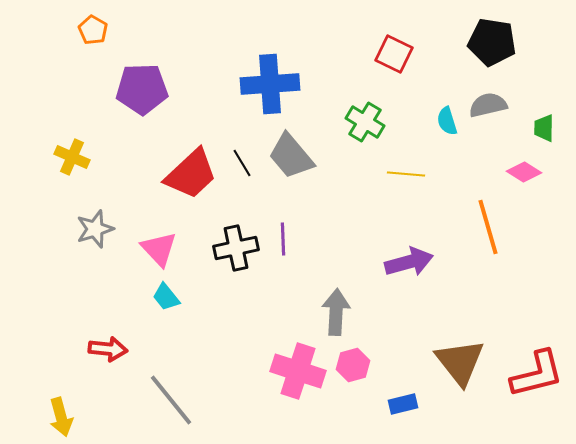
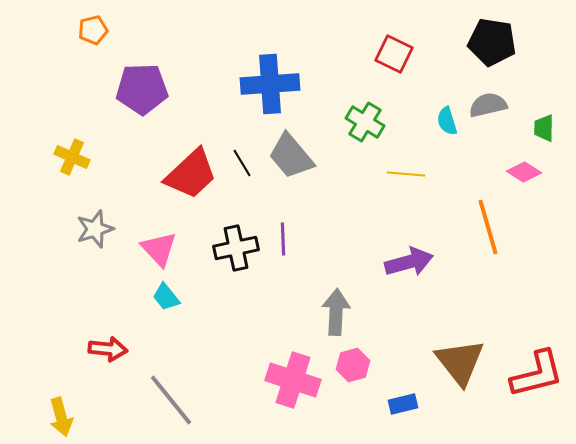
orange pentagon: rotated 28 degrees clockwise
pink cross: moved 5 px left, 9 px down
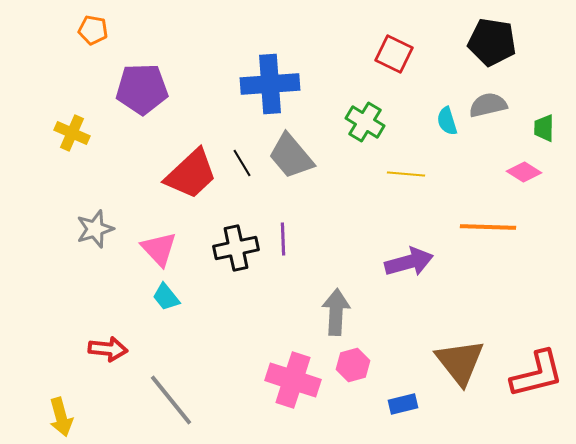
orange pentagon: rotated 24 degrees clockwise
yellow cross: moved 24 px up
orange line: rotated 72 degrees counterclockwise
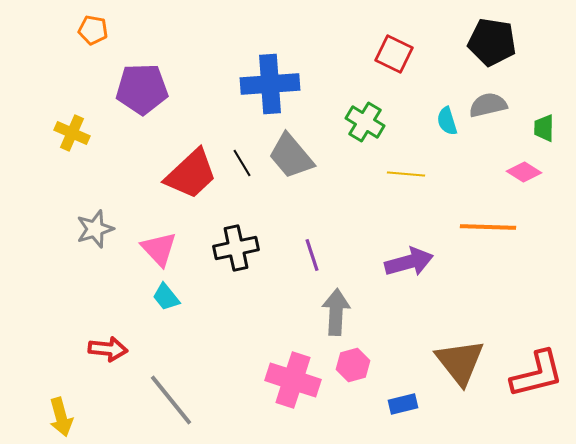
purple line: moved 29 px right, 16 px down; rotated 16 degrees counterclockwise
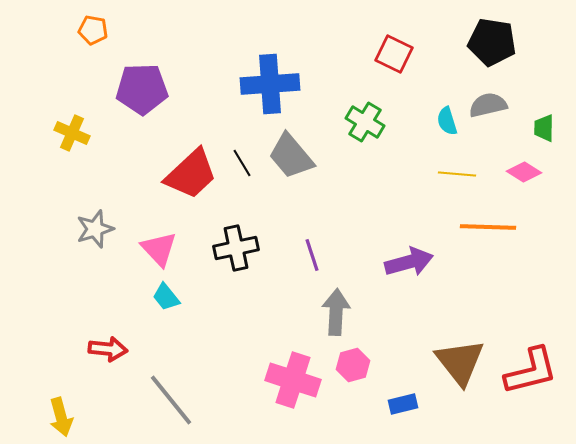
yellow line: moved 51 px right
red L-shape: moved 6 px left, 3 px up
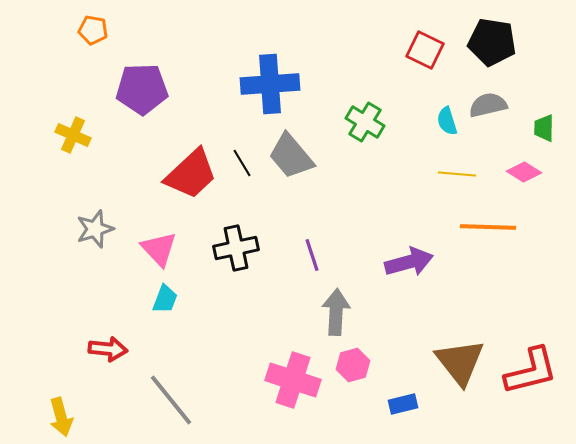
red square: moved 31 px right, 4 px up
yellow cross: moved 1 px right, 2 px down
cyan trapezoid: moved 1 px left, 2 px down; rotated 120 degrees counterclockwise
